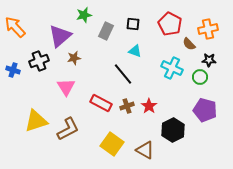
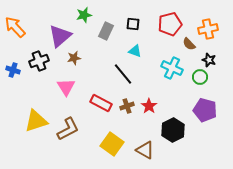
red pentagon: rotated 30 degrees clockwise
black star: rotated 16 degrees clockwise
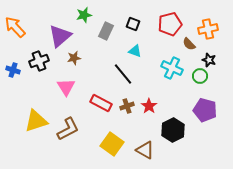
black square: rotated 16 degrees clockwise
green circle: moved 1 px up
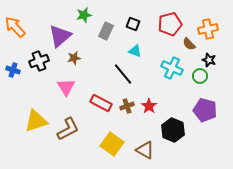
black hexagon: rotated 10 degrees counterclockwise
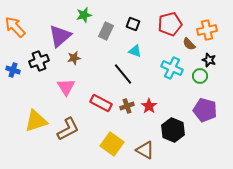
orange cross: moved 1 px left, 1 px down
